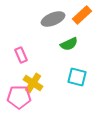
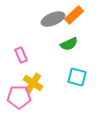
orange rectangle: moved 8 px left
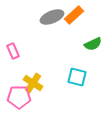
gray ellipse: moved 1 px left, 2 px up
green semicircle: moved 24 px right
pink rectangle: moved 8 px left, 4 px up
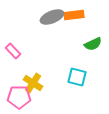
orange rectangle: rotated 36 degrees clockwise
pink rectangle: rotated 21 degrees counterclockwise
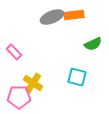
pink rectangle: moved 1 px right, 1 px down
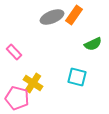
orange rectangle: rotated 48 degrees counterclockwise
pink pentagon: moved 2 px left, 1 px down; rotated 15 degrees clockwise
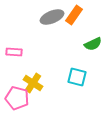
pink rectangle: rotated 42 degrees counterclockwise
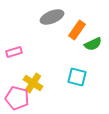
orange rectangle: moved 3 px right, 15 px down
pink rectangle: rotated 21 degrees counterclockwise
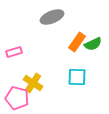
orange rectangle: moved 12 px down
cyan square: rotated 12 degrees counterclockwise
